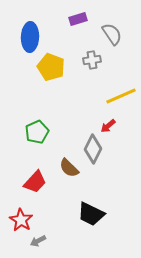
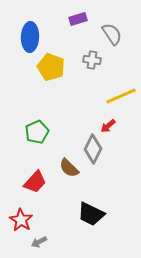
gray cross: rotated 18 degrees clockwise
gray arrow: moved 1 px right, 1 px down
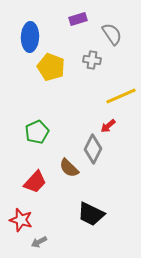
red star: rotated 15 degrees counterclockwise
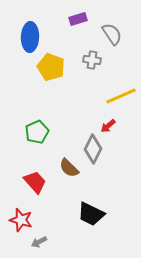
red trapezoid: rotated 85 degrees counterclockwise
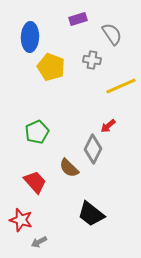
yellow line: moved 10 px up
black trapezoid: rotated 12 degrees clockwise
